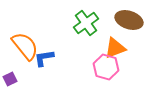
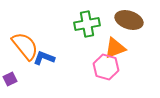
green cross: moved 1 px right, 1 px down; rotated 25 degrees clockwise
blue L-shape: rotated 30 degrees clockwise
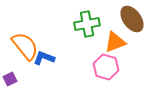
brown ellipse: moved 3 px right, 1 px up; rotated 36 degrees clockwise
orange triangle: moved 6 px up
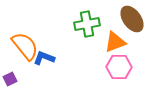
pink hexagon: moved 13 px right; rotated 15 degrees counterclockwise
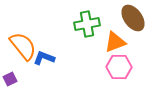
brown ellipse: moved 1 px right, 1 px up
orange semicircle: moved 2 px left
